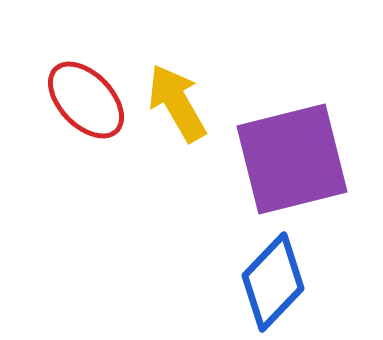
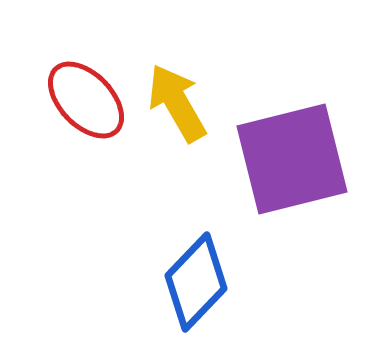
blue diamond: moved 77 px left
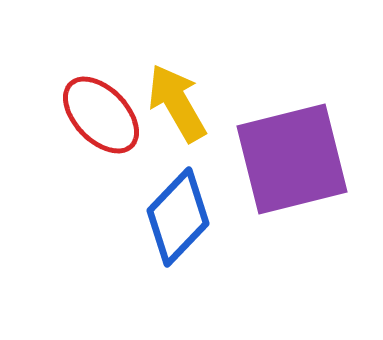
red ellipse: moved 15 px right, 15 px down
blue diamond: moved 18 px left, 65 px up
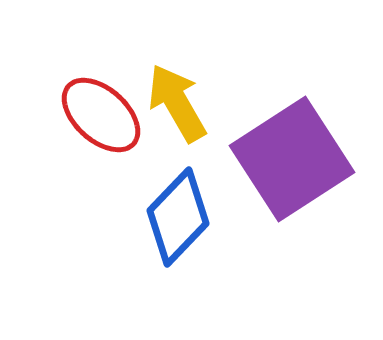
red ellipse: rotated 4 degrees counterclockwise
purple square: rotated 19 degrees counterclockwise
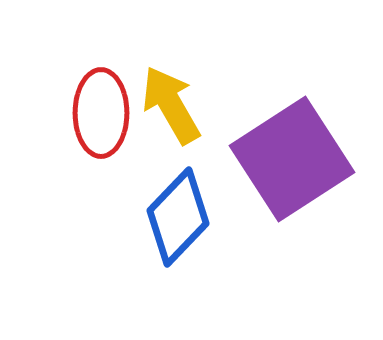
yellow arrow: moved 6 px left, 2 px down
red ellipse: moved 2 px up; rotated 48 degrees clockwise
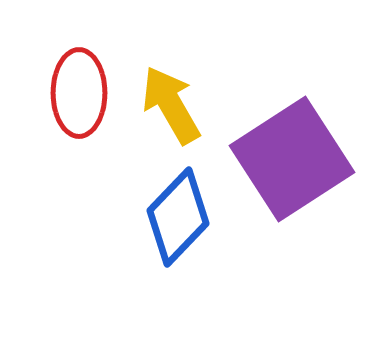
red ellipse: moved 22 px left, 20 px up
